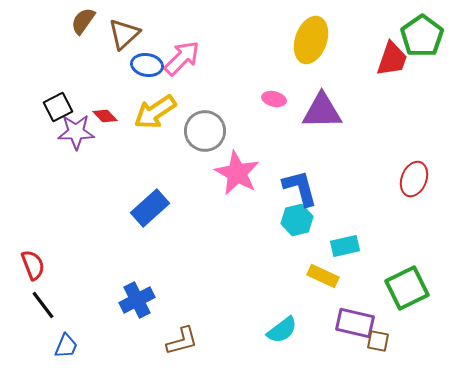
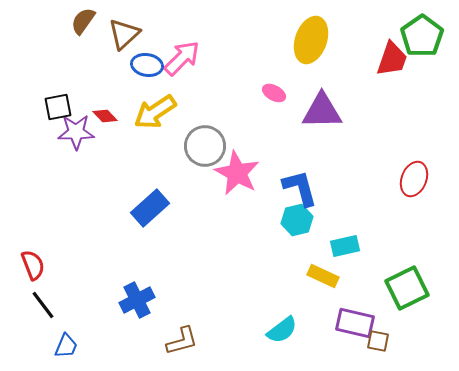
pink ellipse: moved 6 px up; rotated 15 degrees clockwise
black square: rotated 16 degrees clockwise
gray circle: moved 15 px down
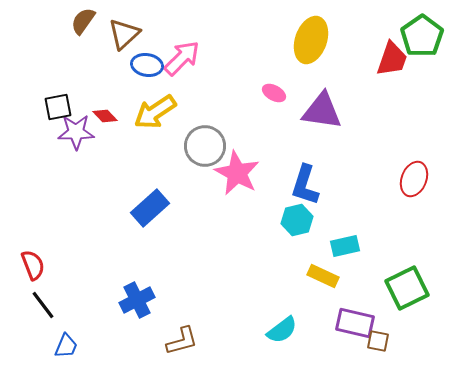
purple triangle: rotated 9 degrees clockwise
blue L-shape: moved 5 px right, 3 px up; rotated 147 degrees counterclockwise
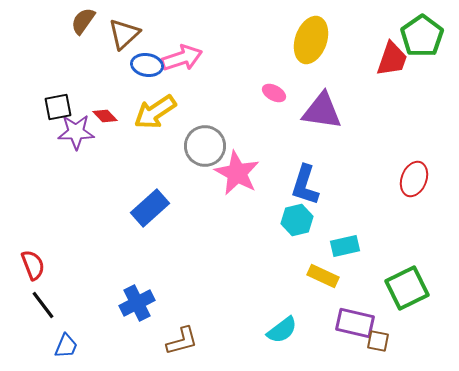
pink arrow: rotated 27 degrees clockwise
blue cross: moved 3 px down
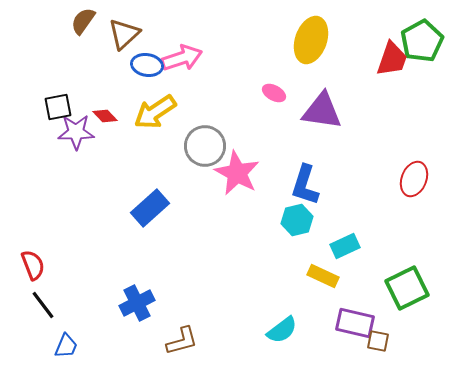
green pentagon: moved 5 px down; rotated 6 degrees clockwise
cyan rectangle: rotated 12 degrees counterclockwise
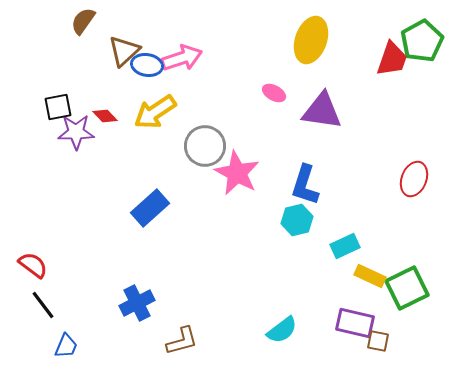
brown triangle: moved 17 px down
red semicircle: rotated 32 degrees counterclockwise
yellow rectangle: moved 47 px right
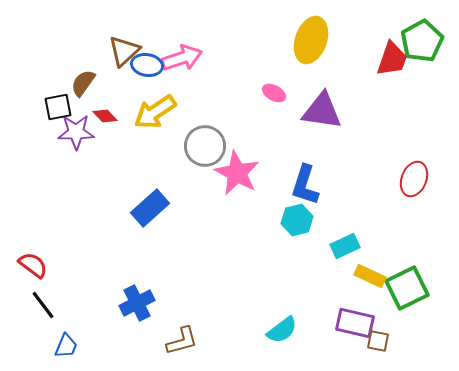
brown semicircle: moved 62 px down
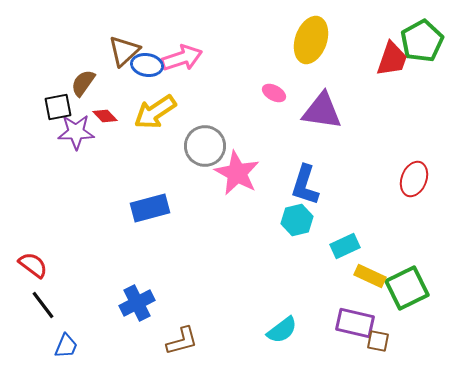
blue rectangle: rotated 27 degrees clockwise
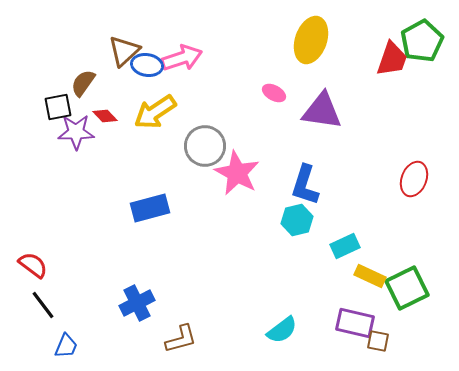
brown L-shape: moved 1 px left, 2 px up
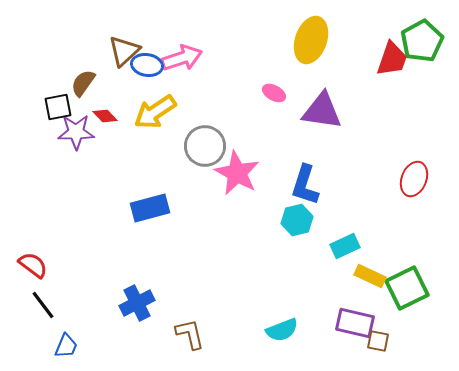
cyan semicircle: rotated 16 degrees clockwise
brown L-shape: moved 9 px right, 5 px up; rotated 88 degrees counterclockwise
